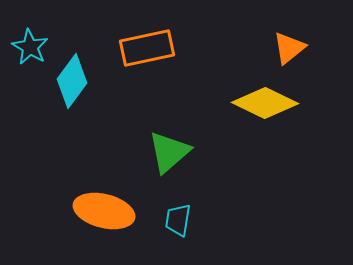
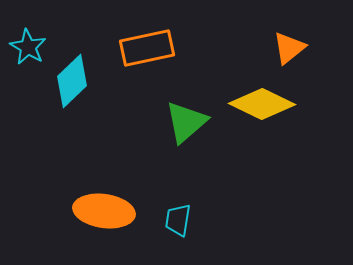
cyan star: moved 2 px left
cyan diamond: rotated 10 degrees clockwise
yellow diamond: moved 3 px left, 1 px down
green triangle: moved 17 px right, 30 px up
orange ellipse: rotated 6 degrees counterclockwise
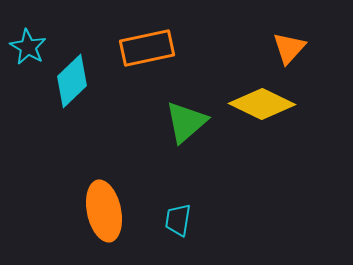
orange triangle: rotated 9 degrees counterclockwise
orange ellipse: rotated 70 degrees clockwise
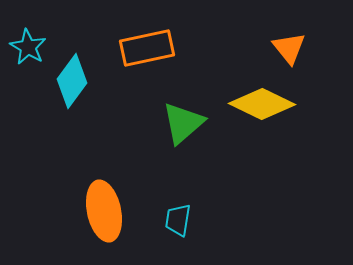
orange triangle: rotated 21 degrees counterclockwise
cyan diamond: rotated 10 degrees counterclockwise
green triangle: moved 3 px left, 1 px down
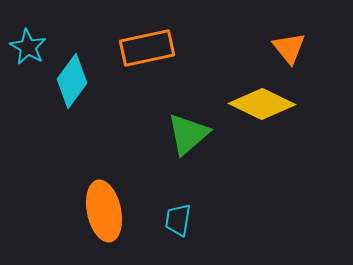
green triangle: moved 5 px right, 11 px down
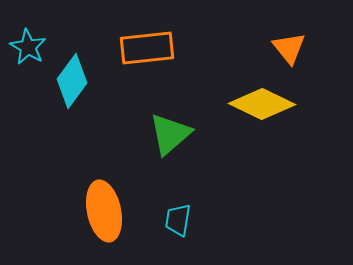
orange rectangle: rotated 6 degrees clockwise
green triangle: moved 18 px left
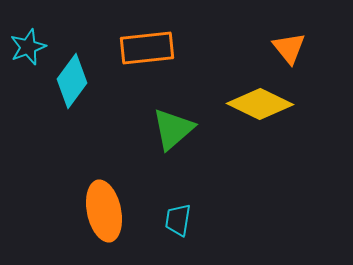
cyan star: rotated 21 degrees clockwise
yellow diamond: moved 2 px left
green triangle: moved 3 px right, 5 px up
